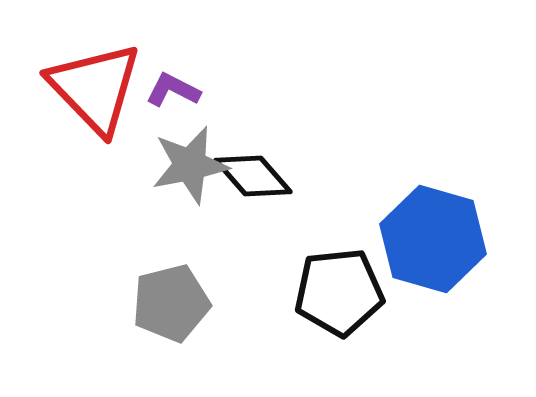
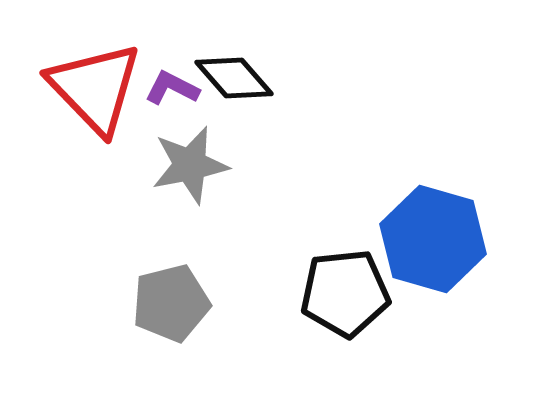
purple L-shape: moved 1 px left, 2 px up
black diamond: moved 19 px left, 98 px up
black pentagon: moved 6 px right, 1 px down
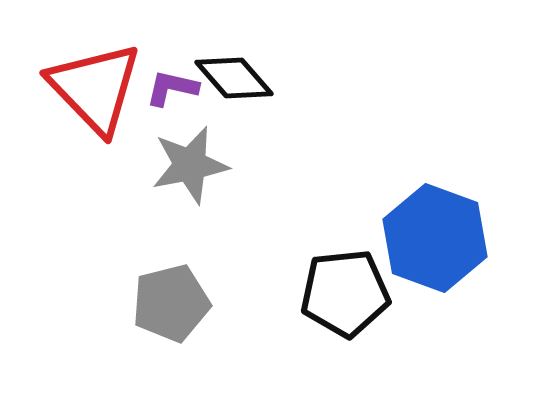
purple L-shape: rotated 14 degrees counterclockwise
blue hexagon: moved 2 px right, 1 px up; rotated 4 degrees clockwise
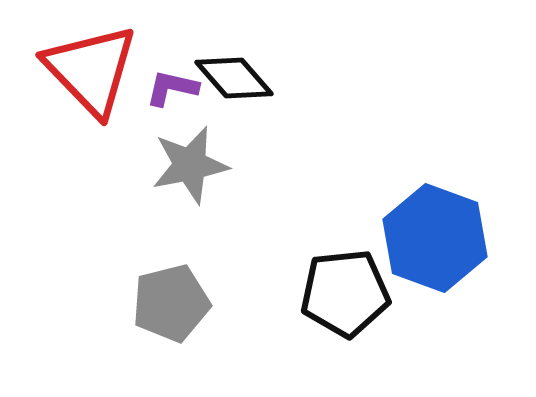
red triangle: moved 4 px left, 18 px up
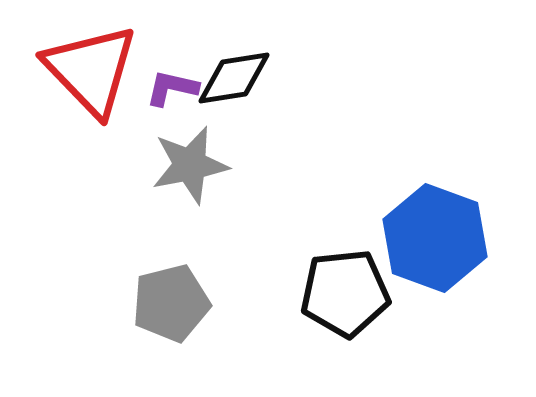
black diamond: rotated 58 degrees counterclockwise
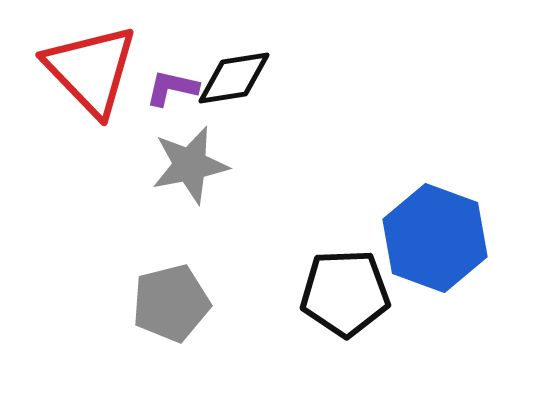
black pentagon: rotated 4 degrees clockwise
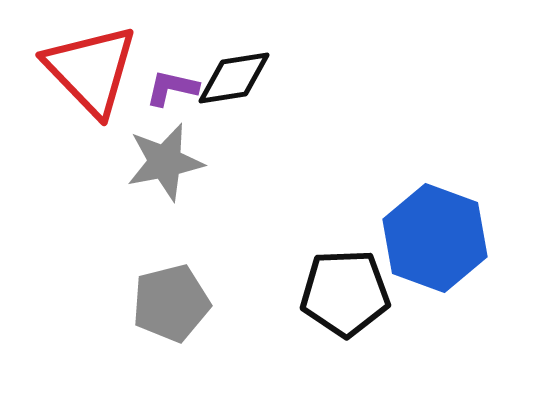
gray star: moved 25 px left, 3 px up
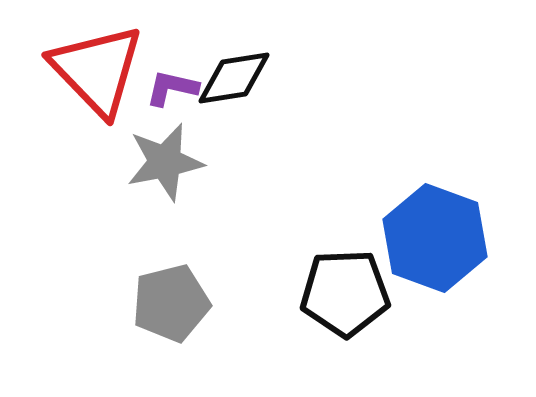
red triangle: moved 6 px right
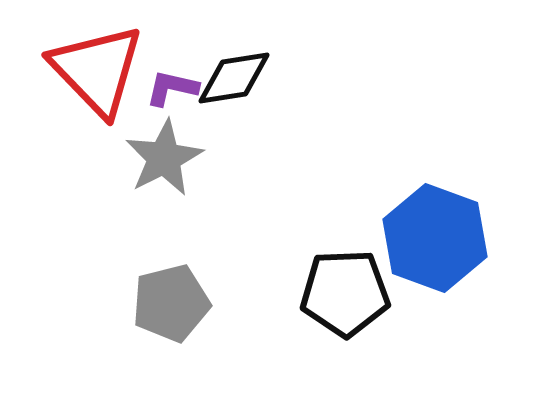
gray star: moved 1 px left, 4 px up; rotated 16 degrees counterclockwise
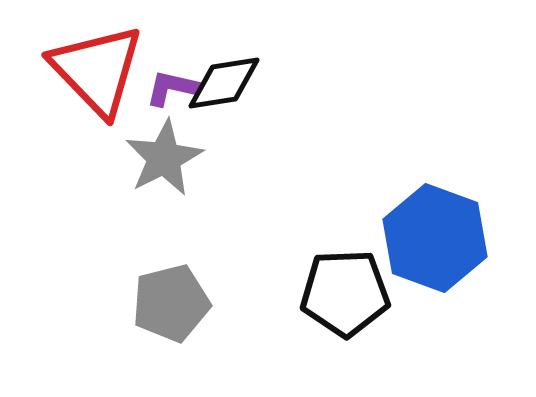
black diamond: moved 10 px left, 5 px down
